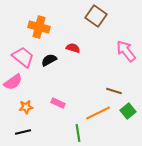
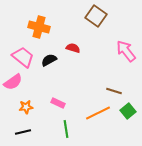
green line: moved 12 px left, 4 px up
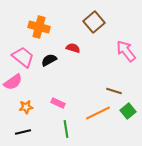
brown square: moved 2 px left, 6 px down; rotated 15 degrees clockwise
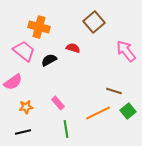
pink trapezoid: moved 1 px right, 6 px up
pink rectangle: rotated 24 degrees clockwise
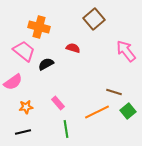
brown square: moved 3 px up
black semicircle: moved 3 px left, 4 px down
brown line: moved 1 px down
orange line: moved 1 px left, 1 px up
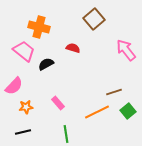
pink arrow: moved 1 px up
pink semicircle: moved 1 px right, 4 px down; rotated 12 degrees counterclockwise
brown line: rotated 35 degrees counterclockwise
green line: moved 5 px down
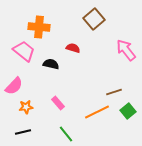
orange cross: rotated 10 degrees counterclockwise
black semicircle: moved 5 px right; rotated 42 degrees clockwise
green line: rotated 30 degrees counterclockwise
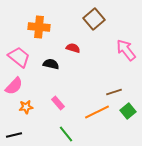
pink trapezoid: moved 5 px left, 6 px down
black line: moved 9 px left, 3 px down
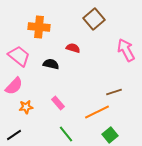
pink arrow: rotated 10 degrees clockwise
pink trapezoid: moved 1 px up
green square: moved 18 px left, 24 px down
black line: rotated 21 degrees counterclockwise
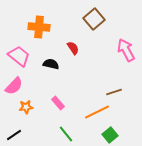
red semicircle: rotated 40 degrees clockwise
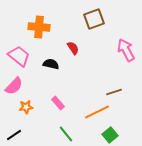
brown square: rotated 20 degrees clockwise
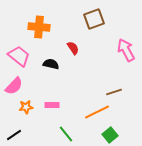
pink rectangle: moved 6 px left, 2 px down; rotated 48 degrees counterclockwise
